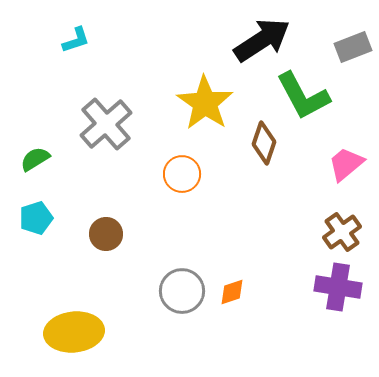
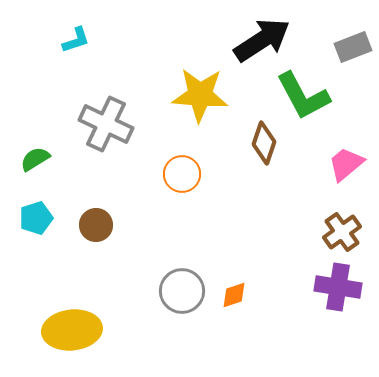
yellow star: moved 5 px left, 8 px up; rotated 30 degrees counterclockwise
gray cross: rotated 24 degrees counterclockwise
brown circle: moved 10 px left, 9 px up
orange diamond: moved 2 px right, 3 px down
yellow ellipse: moved 2 px left, 2 px up
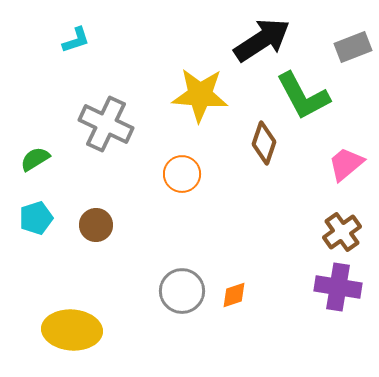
yellow ellipse: rotated 10 degrees clockwise
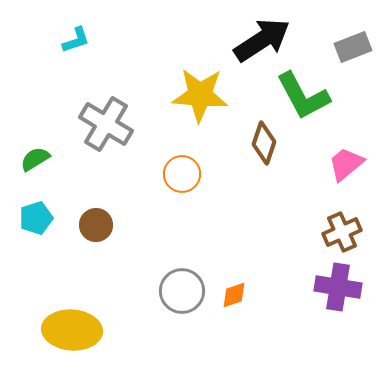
gray cross: rotated 6 degrees clockwise
brown cross: rotated 12 degrees clockwise
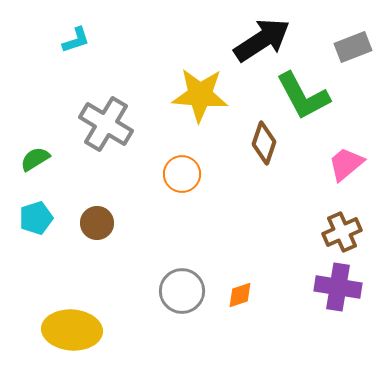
brown circle: moved 1 px right, 2 px up
orange diamond: moved 6 px right
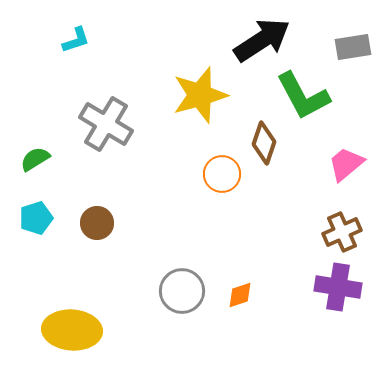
gray rectangle: rotated 12 degrees clockwise
yellow star: rotated 20 degrees counterclockwise
orange circle: moved 40 px right
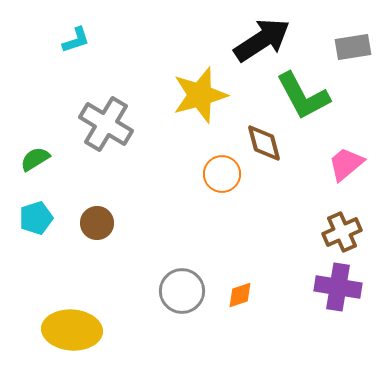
brown diamond: rotated 33 degrees counterclockwise
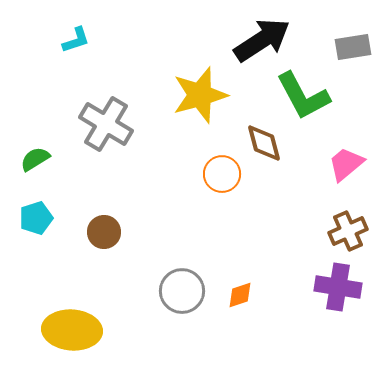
brown circle: moved 7 px right, 9 px down
brown cross: moved 6 px right, 1 px up
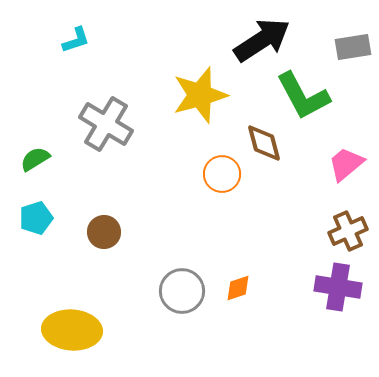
orange diamond: moved 2 px left, 7 px up
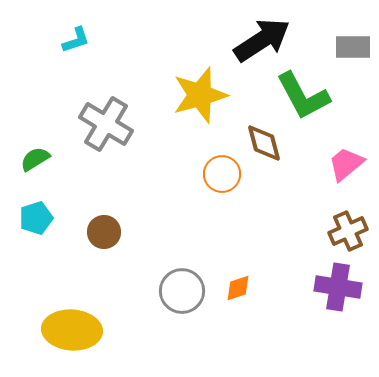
gray rectangle: rotated 9 degrees clockwise
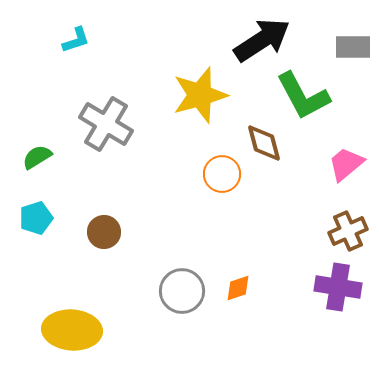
green semicircle: moved 2 px right, 2 px up
